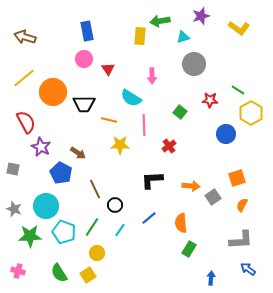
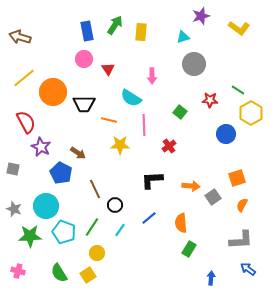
green arrow at (160, 21): moved 45 px left, 4 px down; rotated 132 degrees clockwise
yellow rectangle at (140, 36): moved 1 px right, 4 px up
brown arrow at (25, 37): moved 5 px left
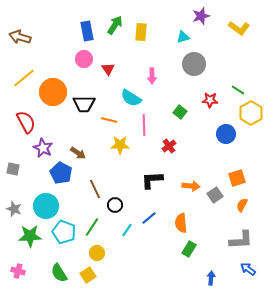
purple star at (41, 147): moved 2 px right, 1 px down
gray square at (213, 197): moved 2 px right, 2 px up
cyan line at (120, 230): moved 7 px right
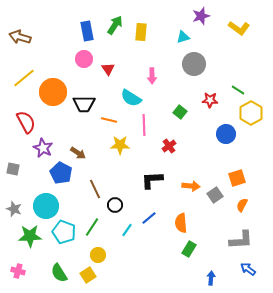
yellow circle at (97, 253): moved 1 px right, 2 px down
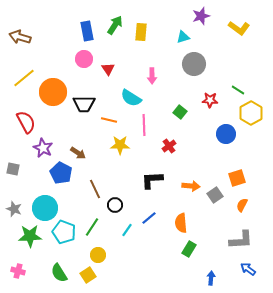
cyan circle at (46, 206): moved 1 px left, 2 px down
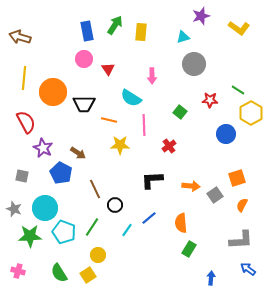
yellow line at (24, 78): rotated 45 degrees counterclockwise
gray square at (13, 169): moved 9 px right, 7 px down
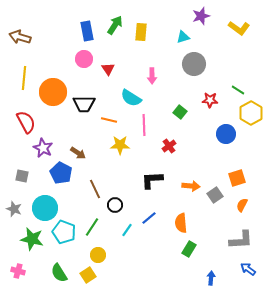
green star at (30, 236): moved 2 px right, 3 px down; rotated 15 degrees clockwise
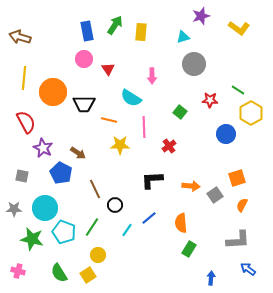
pink line at (144, 125): moved 2 px down
gray star at (14, 209): rotated 21 degrees counterclockwise
gray L-shape at (241, 240): moved 3 px left
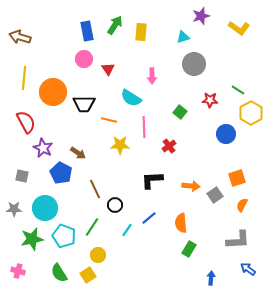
cyan pentagon at (64, 232): moved 4 px down
green star at (32, 239): rotated 25 degrees counterclockwise
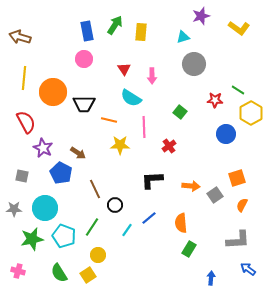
red triangle at (108, 69): moved 16 px right
red star at (210, 100): moved 5 px right
